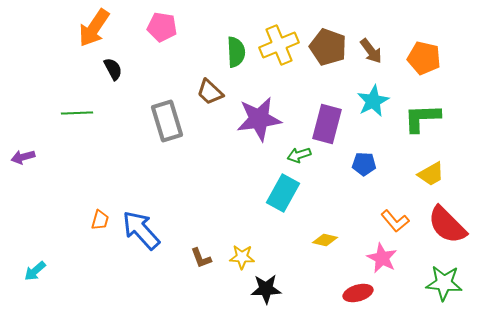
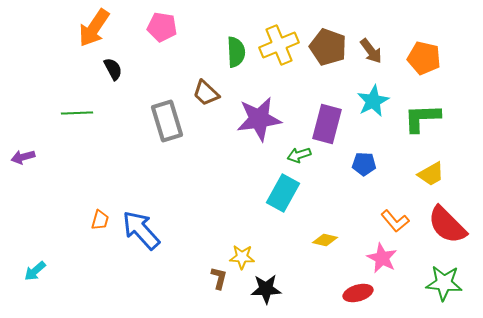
brown trapezoid: moved 4 px left, 1 px down
brown L-shape: moved 18 px right, 20 px down; rotated 145 degrees counterclockwise
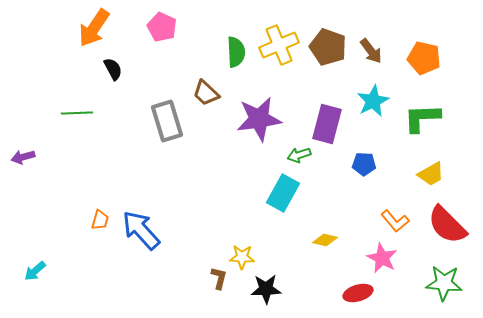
pink pentagon: rotated 16 degrees clockwise
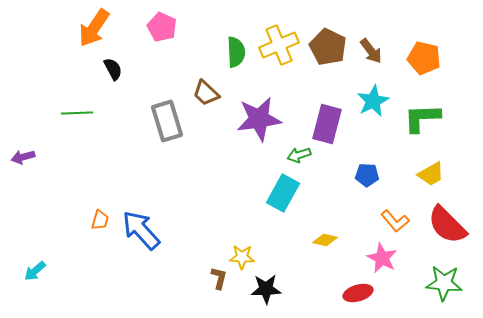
brown pentagon: rotated 6 degrees clockwise
blue pentagon: moved 3 px right, 11 px down
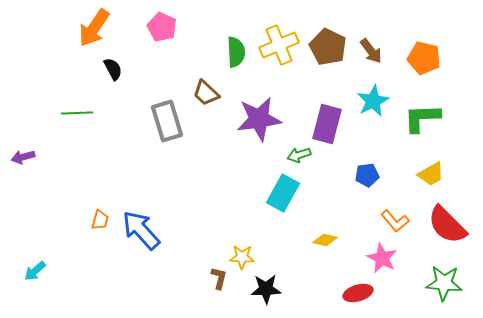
blue pentagon: rotated 10 degrees counterclockwise
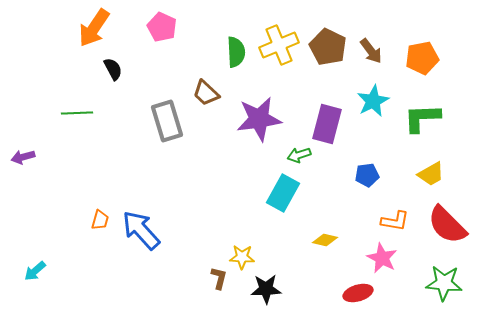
orange pentagon: moved 2 px left; rotated 24 degrees counterclockwise
orange L-shape: rotated 40 degrees counterclockwise
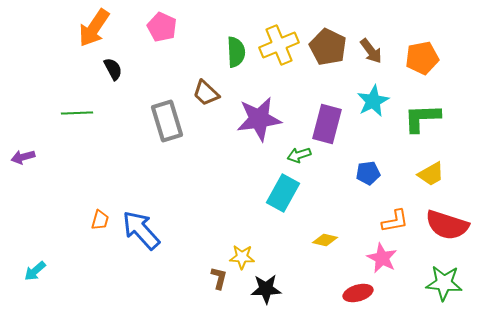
blue pentagon: moved 1 px right, 2 px up
orange L-shape: rotated 20 degrees counterclockwise
red semicircle: rotated 27 degrees counterclockwise
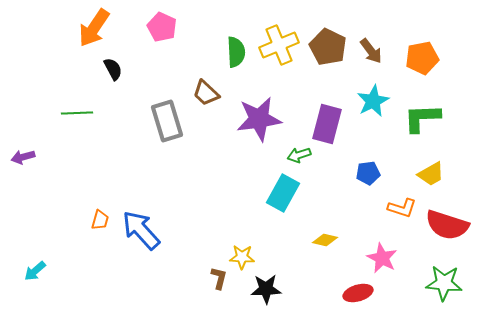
orange L-shape: moved 7 px right, 13 px up; rotated 28 degrees clockwise
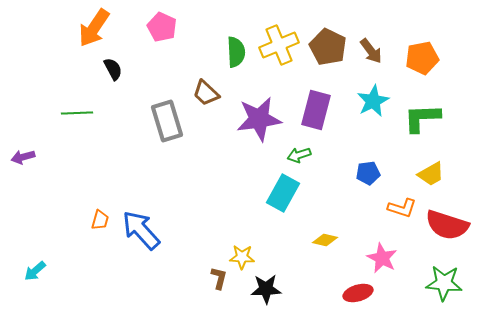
purple rectangle: moved 11 px left, 14 px up
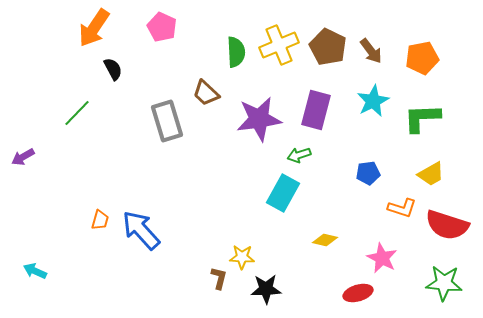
green line: rotated 44 degrees counterclockwise
purple arrow: rotated 15 degrees counterclockwise
cyan arrow: rotated 65 degrees clockwise
